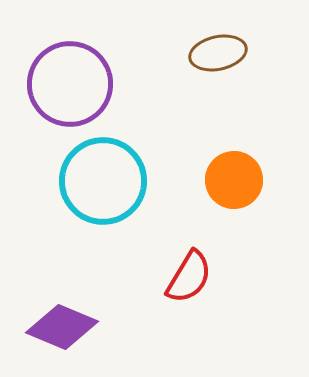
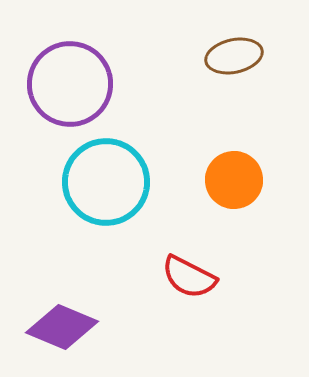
brown ellipse: moved 16 px right, 3 px down
cyan circle: moved 3 px right, 1 px down
red semicircle: rotated 86 degrees clockwise
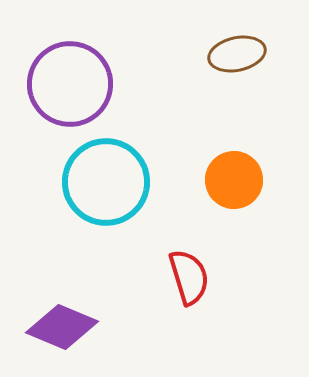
brown ellipse: moved 3 px right, 2 px up
red semicircle: rotated 134 degrees counterclockwise
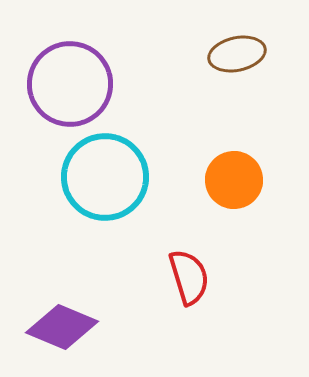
cyan circle: moved 1 px left, 5 px up
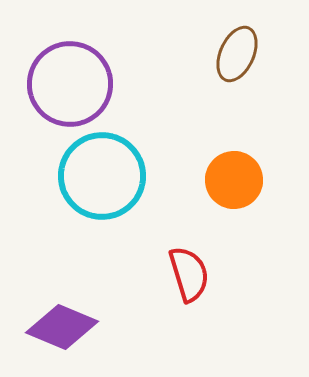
brown ellipse: rotated 54 degrees counterclockwise
cyan circle: moved 3 px left, 1 px up
red semicircle: moved 3 px up
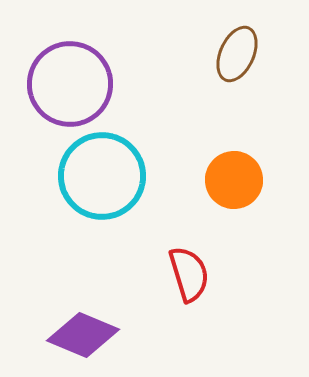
purple diamond: moved 21 px right, 8 px down
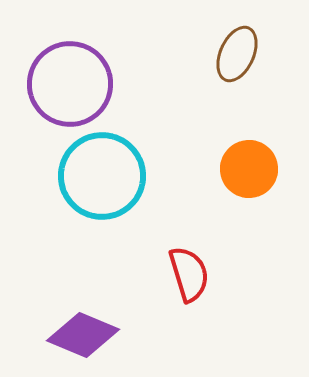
orange circle: moved 15 px right, 11 px up
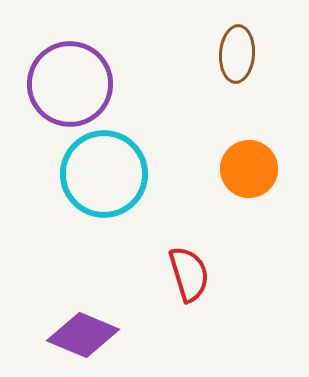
brown ellipse: rotated 20 degrees counterclockwise
cyan circle: moved 2 px right, 2 px up
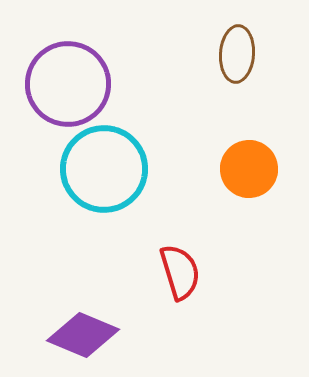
purple circle: moved 2 px left
cyan circle: moved 5 px up
red semicircle: moved 9 px left, 2 px up
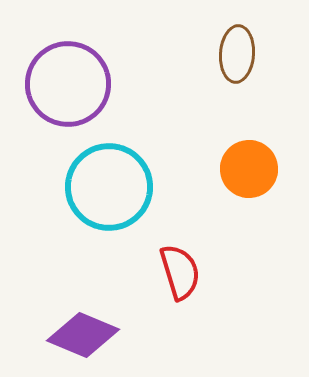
cyan circle: moved 5 px right, 18 px down
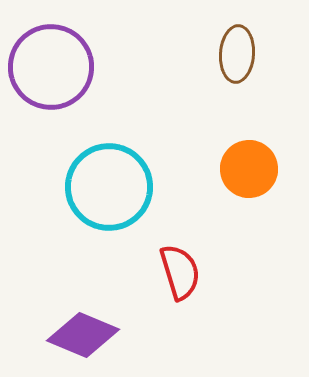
purple circle: moved 17 px left, 17 px up
